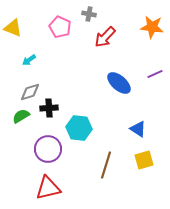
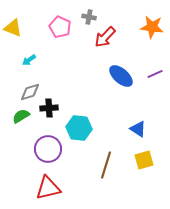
gray cross: moved 3 px down
blue ellipse: moved 2 px right, 7 px up
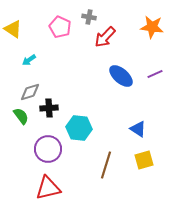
yellow triangle: moved 1 px down; rotated 12 degrees clockwise
green semicircle: rotated 84 degrees clockwise
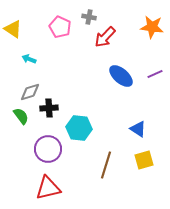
cyan arrow: moved 1 px up; rotated 56 degrees clockwise
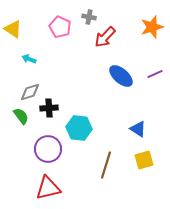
orange star: rotated 25 degrees counterclockwise
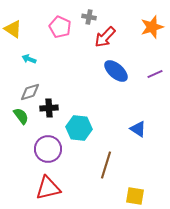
blue ellipse: moved 5 px left, 5 px up
yellow square: moved 9 px left, 36 px down; rotated 24 degrees clockwise
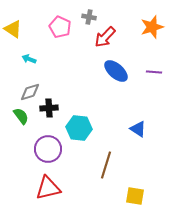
purple line: moved 1 px left, 2 px up; rotated 28 degrees clockwise
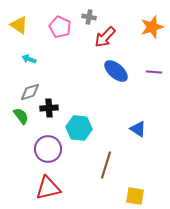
yellow triangle: moved 6 px right, 4 px up
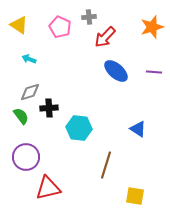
gray cross: rotated 16 degrees counterclockwise
purple circle: moved 22 px left, 8 px down
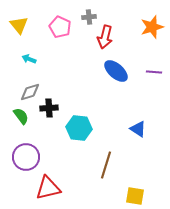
yellow triangle: rotated 18 degrees clockwise
red arrow: rotated 30 degrees counterclockwise
